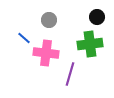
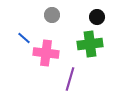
gray circle: moved 3 px right, 5 px up
purple line: moved 5 px down
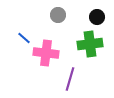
gray circle: moved 6 px right
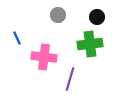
blue line: moved 7 px left; rotated 24 degrees clockwise
pink cross: moved 2 px left, 4 px down
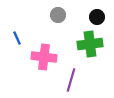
purple line: moved 1 px right, 1 px down
